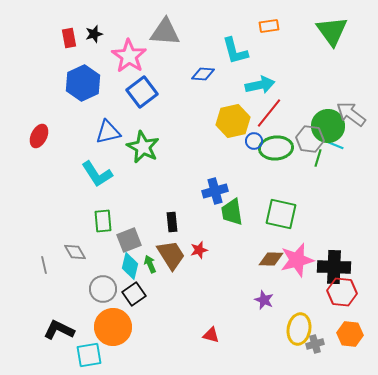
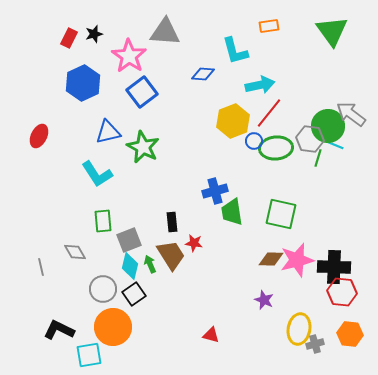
red rectangle at (69, 38): rotated 36 degrees clockwise
yellow hexagon at (233, 121): rotated 8 degrees counterclockwise
red star at (199, 250): moved 5 px left, 7 px up; rotated 24 degrees clockwise
gray line at (44, 265): moved 3 px left, 2 px down
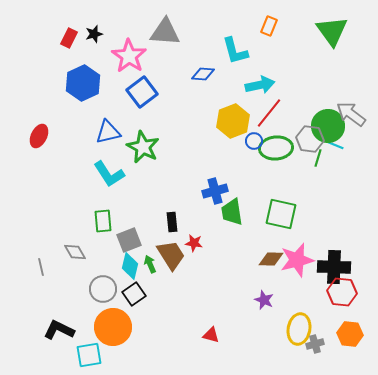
orange rectangle at (269, 26): rotated 60 degrees counterclockwise
cyan L-shape at (97, 174): moved 12 px right
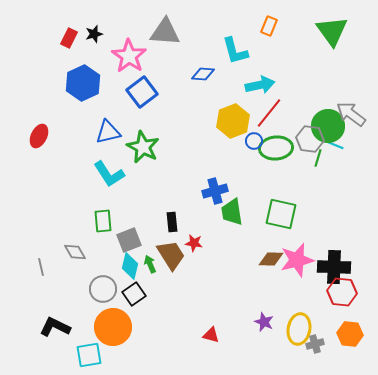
purple star at (264, 300): moved 22 px down
black L-shape at (59, 330): moved 4 px left, 3 px up
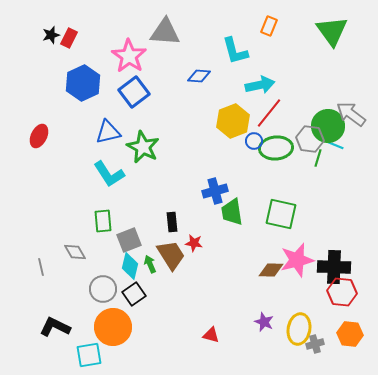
black star at (94, 34): moved 43 px left, 1 px down
blue diamond at (203, 74): moved 4 px left, 2 px down
blue square at (142, 92): moved 8 px left
brown diamond at (271, 259): moved 11 px down
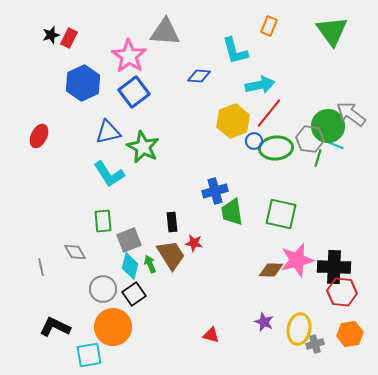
orange hexagon at (350, 334): rotated 15 degrees counterclockwise
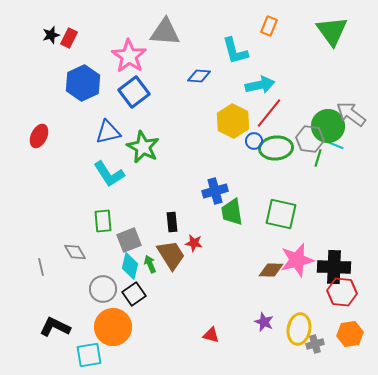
yellow hexagon at (233, 121): rotated 12 degrees counterclockwise
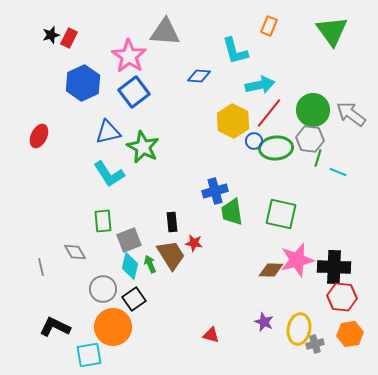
green circle at (328, 126): moved 15 px left, 16 px up
cyan line at (335, 145): moved 3 px right, 27 px down
red hexagon at (342, 292): moved 5 px down
black square at (134, 294): moved 5 px down
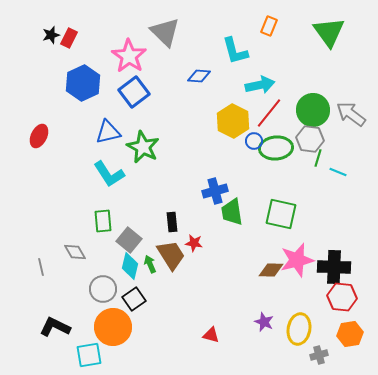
green triangle at (332, 31): moved 3 px left, 1 px down
gray triangle at (165, 32): rotated 40 degrees clockwise
gray square at (129, 240): rotated 30 degrees counterclockwise
gray cross at (315, 344): moved 4 px right, 11 px down
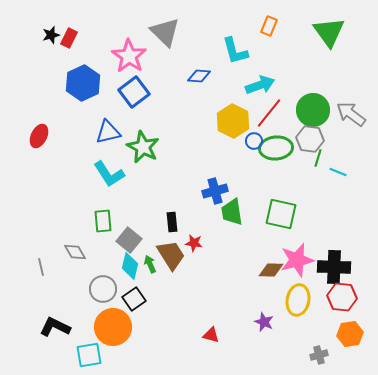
cyan arrow at (260, 85): rotated 8 degrees counterclockwise
yellow ellipse at (299, 329): moved 1 px left, 29 px up
